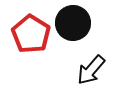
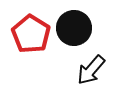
black circle: moved 1 px right, 5 px down
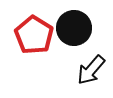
red pentagon: moved 3 px right, 1 px down
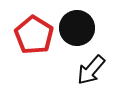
black circle: moved 3 px right
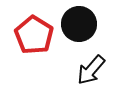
black circle: moved 2 px right, 4 px up
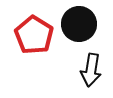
black arrow: rotated 32 degrees counterclockwise
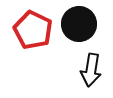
red pentagon: moved 1 px left, 5 px up; rotated 6 degrees counterclockwise
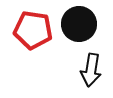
red pentagon: rotated 18 degrees counterclockwise
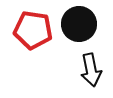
black arrow: rotated 20 degrees counterclockwise
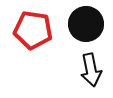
black circle: moved 7 px right
